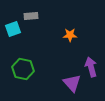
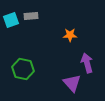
cyan square: moved 2 px left, 9 px up
purple arrow: moved 4 px left, 4 px up
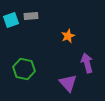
orange star: moved 2 px left, 1 px down; rotated 24 degrees counterclockwise
green hexagon: moved 1 px right
purple triangle: moved 4 px left
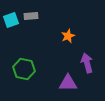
purple triangle: rotated 48 degrees counterclockwise
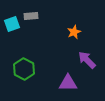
cyan square: moved 1 px right, 4 px down
orange star: moved 6 px right, 4 px up
purple arrow: moved 3 px up; rotated 30 degrees counterclockwise
green hexagon: rotated 15 degrees clockwise
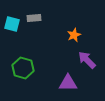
gray rectangle: moved 3 px right, 2 px down
cyan square: rotated 35 degrees clockwise
orange star: moved 3 px down
green hexagon: moved 1 px left, 1 px up; rotated 10 degrees counterclockwise
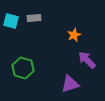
cyan square: moved 1 px left, 3 px up
purple triangle: moved 2 px right, 1 px down; rotated 18 degrees counterclockwise
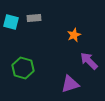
cyan square: moved 1 px down
purple arrow: moved 2 px right, 1 px down
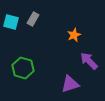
gray rectangle: moved 1 px left, 1 px down; rotated 56 degrees counterclockwise
